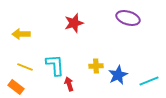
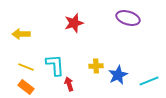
yellow line: moved 1 px right
orange rectangle: moved 10 px right
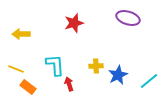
yellow line: moved 10 px left, 2 px down
cyan line: rotated 18 degrees counterclockwise
orange rectangle: moved 2 px right
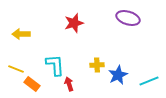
yellow cross: moved 1 px right, 1 px up
cyan line: rotated 18 degrees clockwise
orange rectangle: moved 4 px right, 3 px up
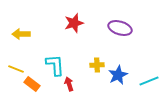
purple ellipse: moved 8 px left, 10 px down
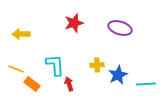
cyan line: moved 3 px left, 3 px down; rotated 18 degrees clockwise
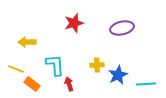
purple ellipse: moved 2 px right; rotated 30 degrees counterclockwise
yellow arrow: moved 6 px right, 8 px down
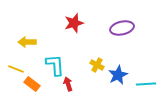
yellow cross: rotated 32 degrees clockwise
red arrow: moved 1 px left
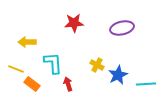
red star: rotated 12 degrees clockwise
cyan L-shape: moved 2 px left, 2 px up
